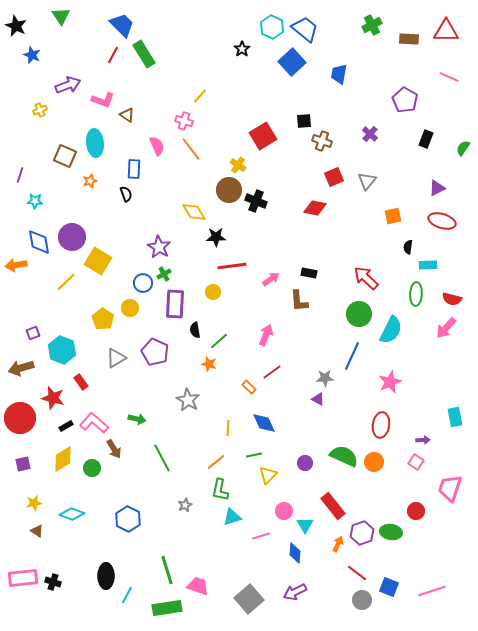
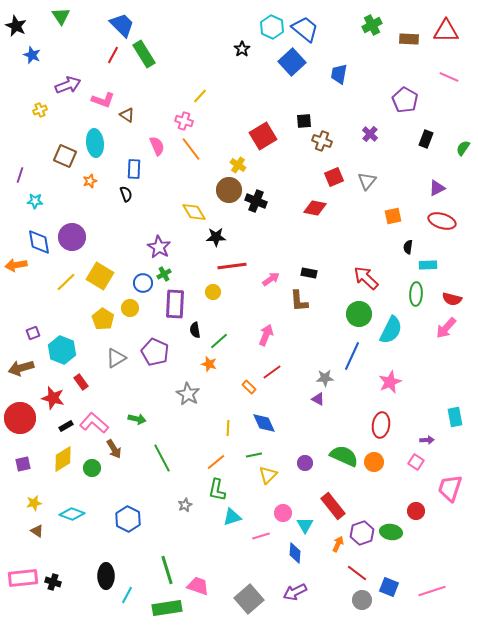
yellow square at (98, 261): moved 2 px right, 15 px down
gray star at (188, 400): moved 6 px up
purple arrow at (423, 440): moved 4 px right
green L-shape at (220, 490): moved 3 px left
pink circle at (284, 511): moved 1 px left, 2 px down
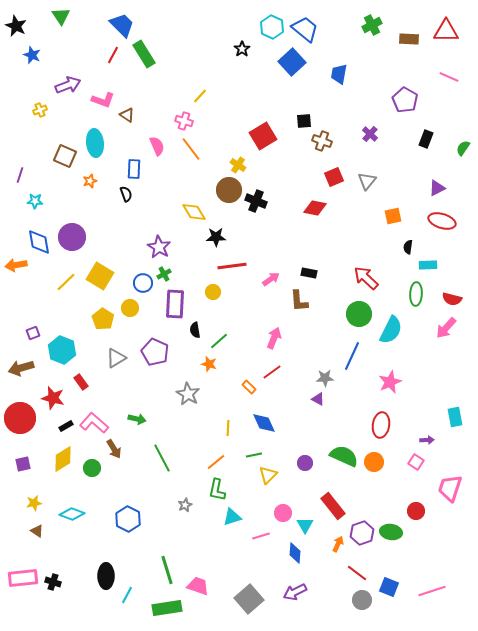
pink arrow at (266, 335): moved 8 px right, 3 px down
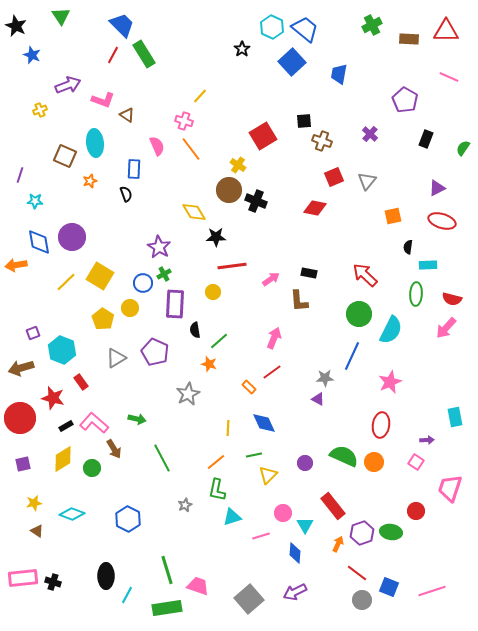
red arrow at (366, 278): moved 1 px left, 3 px up
gray star at (188, 394): rotated 15 degrees clockwise
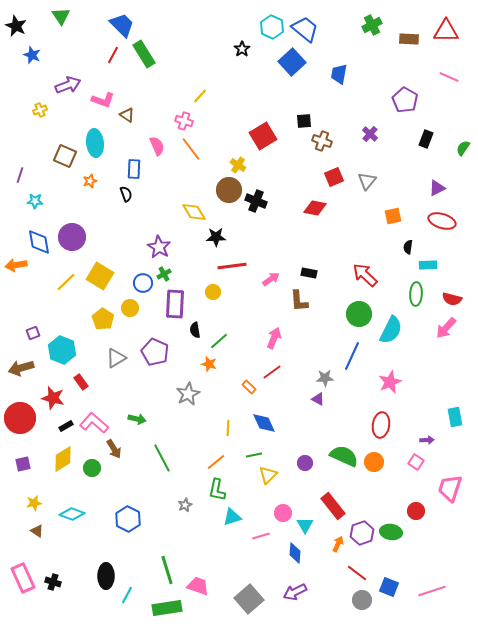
pink rectangle at (23, 578): rotated 72 degrees clockwise
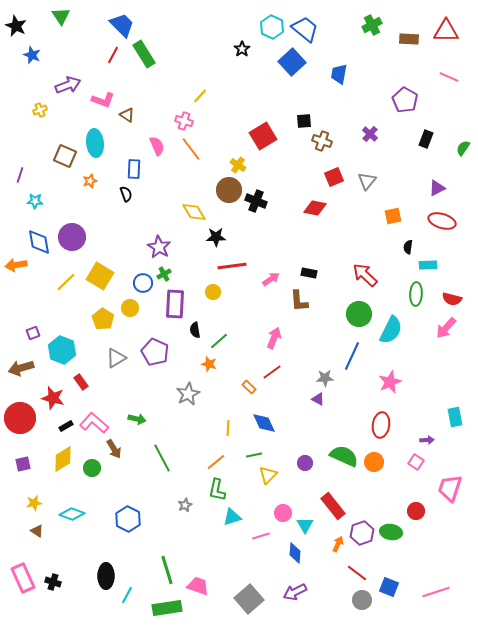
pink line at (432, 591): moved 4 px right, 1 px down
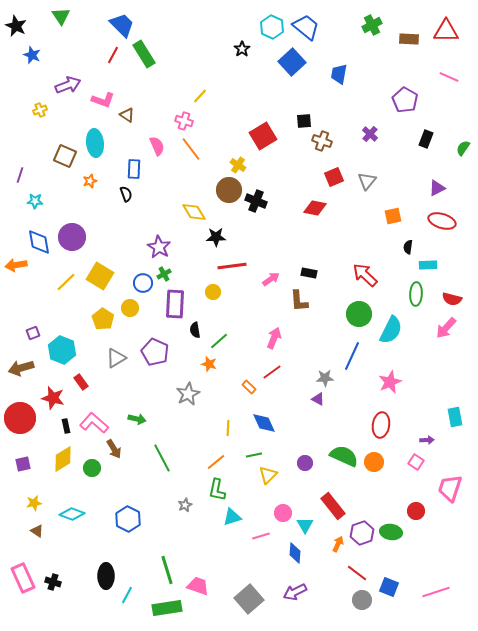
blue trapezoid at (305, 29): moved 1 px right, 2 px up
black rectangle at (66, 426): rotated 72 degrees counterclockwise
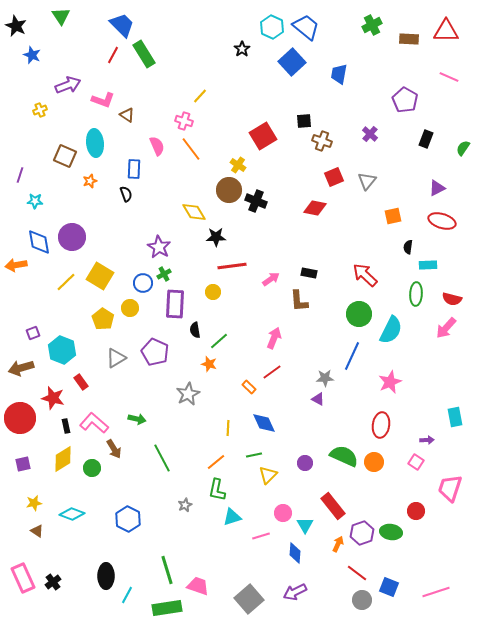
black cross at (53, 582): rotated 35 degrees clockwise
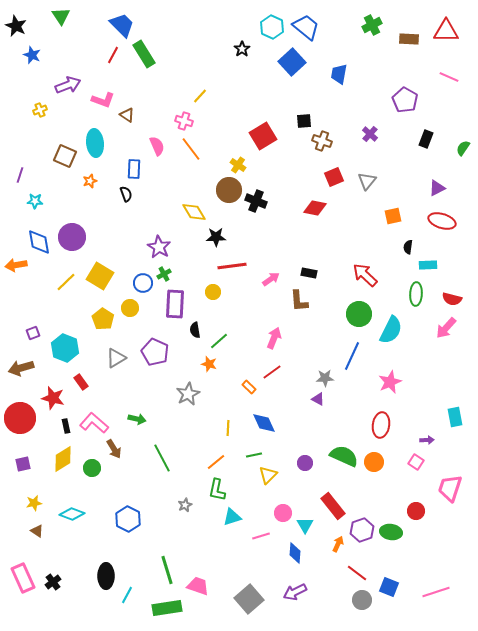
cyan hexagon at (62, 350): moved 3 px right, 2 px up
purple hexagon at (362, 533): moved 3 px up
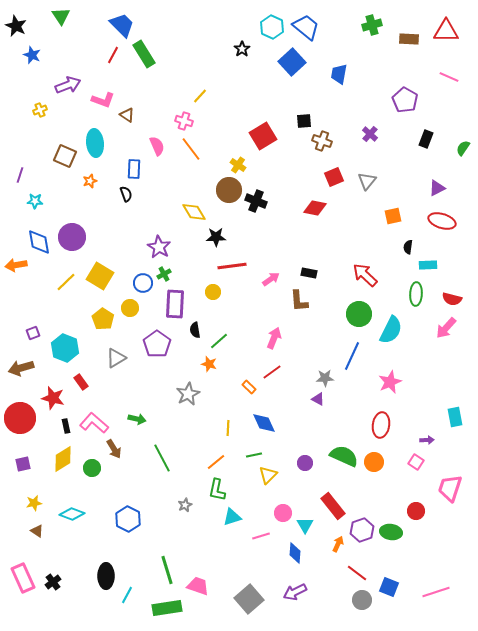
green cross at (372, 25): rotated 12 degrees clockwise
purple pentagon at (155, 352): moved 2 px right, 8 px up; rotated 12 degrees clockwise
